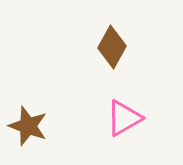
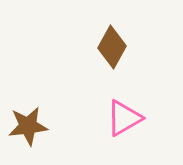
brown star: rotated 27 degrees counterclockwise
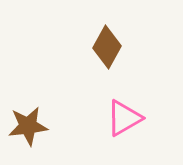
brown diamond: moved 5 px left
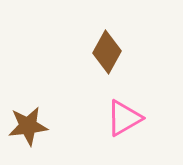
brown diamond: moved 5 px down
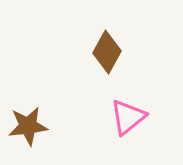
pink triangle: moved 4 px right, 1 px up; rotated 9 degrees counterclockwise
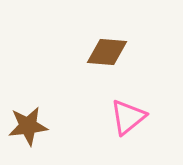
brown diamond: rotated 66 degrees clockwise
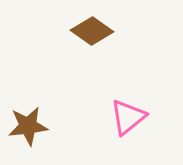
brown diamond: moved 15 px left, 21 px up; rotated 30 degrees clockwise
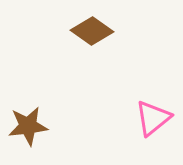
pink triangle: moved 25 px right, 1 px down
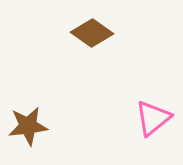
brown diamond: moved 2 px down
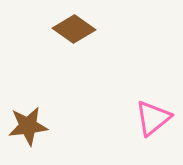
brown diamond: moved 18 px left, 4 px up
